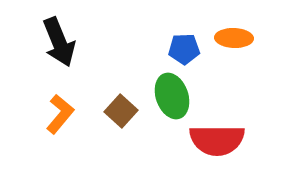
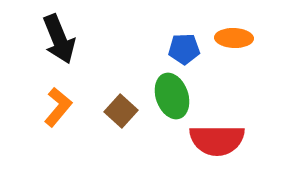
black arrow: moved 3 px up
orange L-shape: moved 2 px left, 7 px up
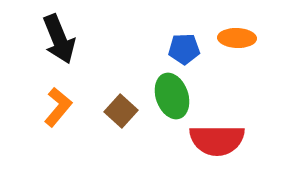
orange ellipse: moved 3 px right
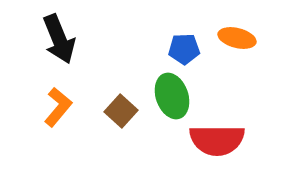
orange ellipse: rotated 12 degrees clockwise
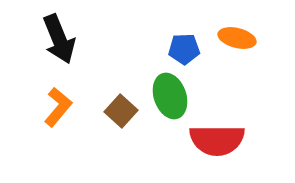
green ellipse: moved 2 px left
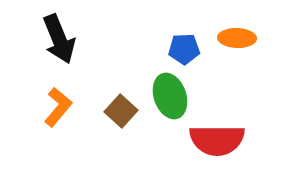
orange ellipse: rotated 12 degrees counterclockwise
